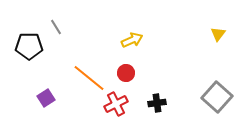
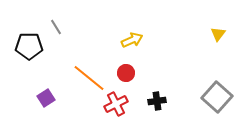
black cross: moved 2 px up
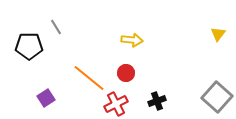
yellow arrow: rotated 30 degrees clockwise
black cross: rotated 12 degrees counterclockwise
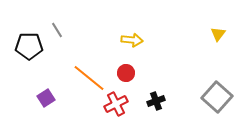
gray line: moved 1 px right, 3 px down
black cross: moved 1 px left
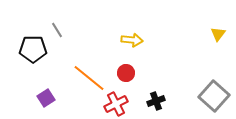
black pentagon: moved 4 px right, 3 px down
gray square: moved 3 px left, 1 px up
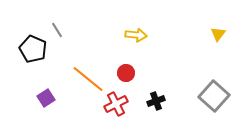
yellow arrow: moved 4 px right, 5 px up
black pentagon: rotated 24 degrees clockwise
orange line: moved 1 px left, 1 px down
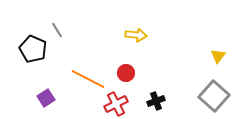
yellow triangle: moved 22 px down
orange line: rotated 12 degrees counterclockwise
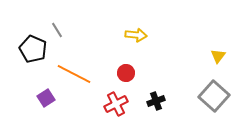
orange line: moved 14 px left, 5 px up
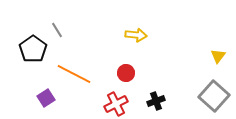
black pentagon: rotated 12 degrees clockwise
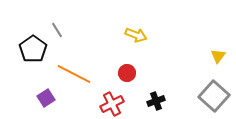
yellow arrow: rotated 15 degrees clockwise
red circle: moved 1 px right
red cross: moved 4 px left
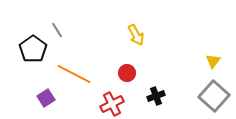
yellow arrow: rotated 40 degrees clockwise
yellow triangle: moved 5 px left, 5 px down
black cross: moved 5 px up
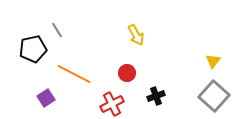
black pentagon: rotated 24 degrees clockwise
